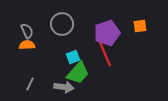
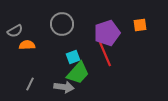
orange square: moved 1 px up
gray semicircle: moved 12 px left; rotated 84 degrees clockwise
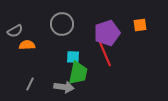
cyan square: rotated 24 degrees clockwise
green trapezoid: rotated 30 degrees counterclockwise
